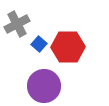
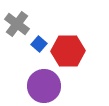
gray cross: rotated 25 degrees counterclockwise
red hexagon: moved 4 px down
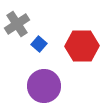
gray cross: rotated 20 degrees clockwise
red hexagon: moved 14 px right, 5 px up
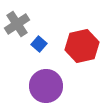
red hexagon: rotated 12 degrees counterclockwise
purple circle: moved 2 px right
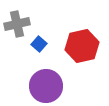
gray cross: rotated 20 degrees clockwise
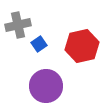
gray cross: moved 1 px right, 1 px down
blue square: rotated 14 degrees clockwise
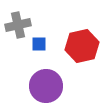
blue square: rotated 35 degrees clockwise
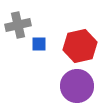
red hexagon: moved 2 px left
purple circle: moved 31 px right
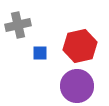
blue square: moved 1 px right, 9 px down
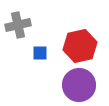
purple circle: moved 2 px right, 1 px up
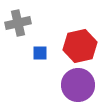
gray cross: moved 2 px up
purple circle: moved 1 px left
